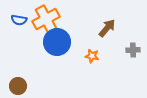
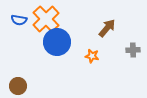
orange cross: rotated 16 degrees counterclockwise
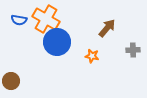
orange cross: rotated 16 degrees counterclockwise
brown circle: moved 7 px left, 5 px up
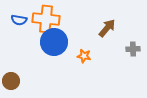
orange cross: rotated 24 degrees counterclockwise
blue circle: moved 3 px left
gray cross: moved 1 px up
orange star: moved 8 px left
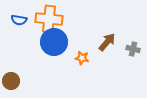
orange cross: moved 3 px right
brown arrow: moved 14 px down
gray cross: rotated 16 degrees clockwise
orange star: moved 2 px left, 2 px down
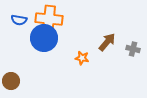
blue circle: moved 10 px left, 4 px up
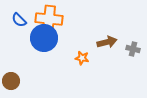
blue semicircle: rotated 35 degrees clockwise
brown arrow: rotated 36 degrees clockwise
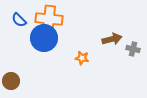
brown arrow: moved 5 px right, 3 px up
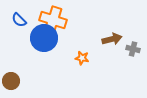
orange cross: moved 4 px right, 1 px down; rotated 12 degrees clockwise
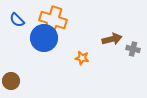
blue semicircle: moved 2 px left
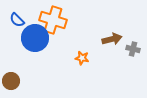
blue circle: moved 9 px left
